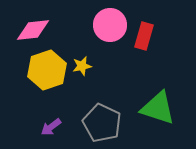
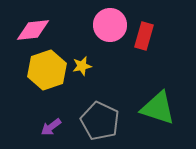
gray pentagon: moved 2 px left, 2 px up
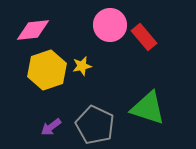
red rectangle: moved 1 px down; rotated 56 degrees counterclockwise
green triangle: moved 10 px left
gray pentagon: moved 5 px left, 4 px down
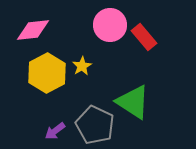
yellow star: rotated 18 degrees counterclockwise
yellow hexagon: moved 3 px down; rotated 9 degrees counterclockwise
green triangle: moved 15 px left, 6 px up; rotated 15 degrees clockwise
purple arrow: moved 4 px right, 4 px down
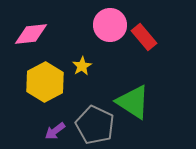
pink diamond: moved 2 px left, 4 px down
yellow hexagon: moved 2 px left, 9 px down
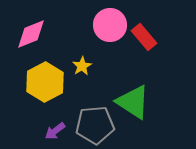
pink diamond: rotated 16 degrees counterclockwise
gray pentagon: rotated 30 degrees counterclockwise
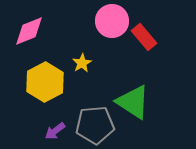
pink circle: moved 2 px right, 4 px up
pink diamond: moved 2 px left, 3 px up
yellow star: moved 3 px up
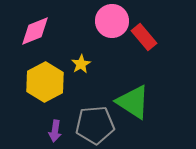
pink diamond: moved 6 px right
yellow star: moved 1 px left, 1 px down
purple arrow: rotated 45 degrees counterclockwise
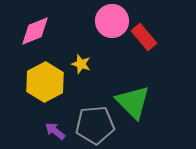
yellow star: rotated 24 degrees counterclockwise
green triangle: rotated 12 degrees clockwise
purple arrow: rotated 120 degrees clockwise
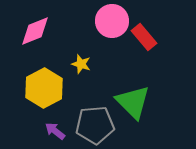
yellow hexagon: moved 1 px left, 6 px down
